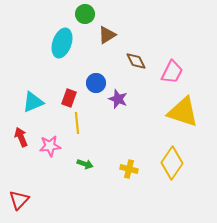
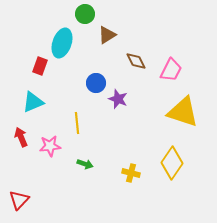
pink trapezoid: moved 1 px left, 2 px up
red rectangle: moved 29 px left, 32 px up
yellow cross: moved 2 px right, 4 px down
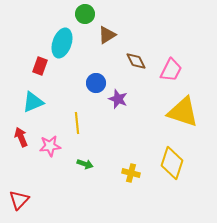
yellow diamond: rotated 16 degrees counterclockwise
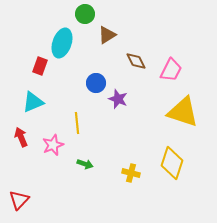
pink star: moved 3 px right, 1 px up; rotated 15 degrees counterclockwise
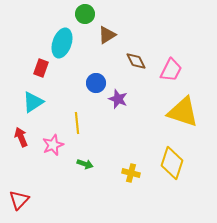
red rectangle: moved 1 px right, 2 px down
cyan triangle: rotated 10 degrees counterclockwise
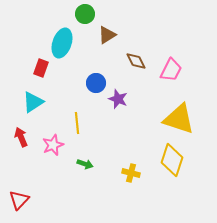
yellow triangle: moved 4 px left, 7 px down
yellow diamond: moved 3 px up
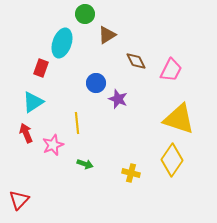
red arrow: moved 5 px right, 4 px up
yellow diamond: rotated 16 degrees clockwise
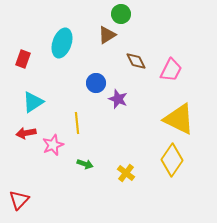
green circle: moved 36 px right
red rectangle: moved 18 px left, 9 px up
yellow triangle: rotated 8 degrees clockwise
red arrow: rotated 78 degrees counterclockwise
yellow cross: moved 5 px left; rotated 24 degrees clockwise
